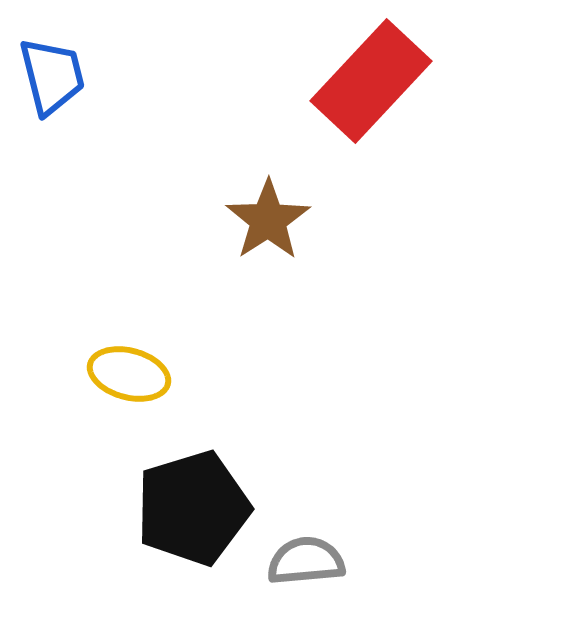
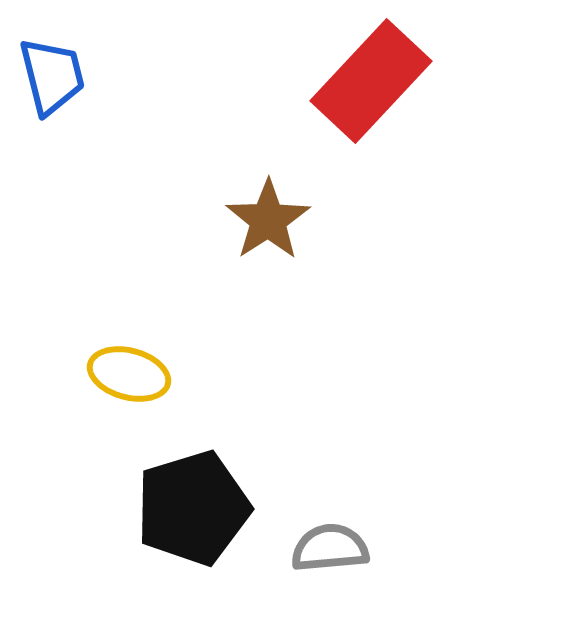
gray semicircle: moved 24 px right, 13 px up
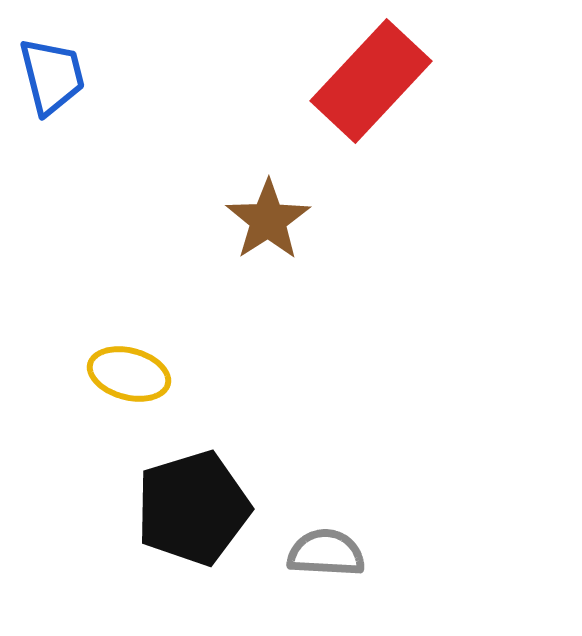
gray semicircle: moved 4 px left, 5 px down; rotated 8 degrees clockwise
